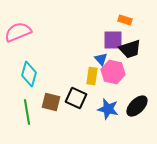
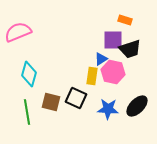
blue triangle: rotated 40 degrees clockwise
blue star: rotated 10 degrees counterclockwise
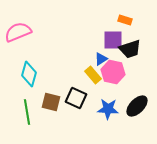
yellow rectangle: moved 1 px right, 1 px up; rotated 48 degrees counterclockwise
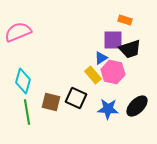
blue triangle: moved 1 px up
cyan diamond: moved 6 px left, 7 px down
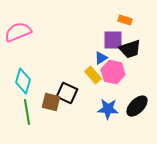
black square: moved 9 px left, 5 px up
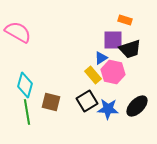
pink semicircle: rotated 52 degrees clockwise
cyan diamond: moved 2 px right, 4 px down
black square: moved 20 px right, 8 px down; rotated 35 degrees clockwise
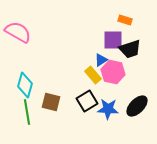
blue triangle: moved 2 px down
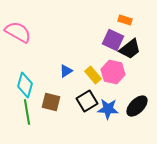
purple square: rotated 25 degrees clockwise
black trapezoid: rotated 20 degrees counterclockwise
blue triangle: moved 35 px left, 11 px down
